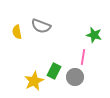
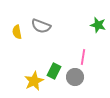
green star: moved 4 px right, 10 px up
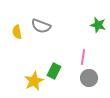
gray circle: moved 14 px right, 1 px down
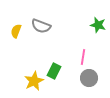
yellow semicircle: moved 1 px left, 1 px up; rotated 32 degrees clockwise
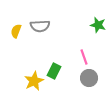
gray semicircle: moved 1 px left; rotated 24 degrees counterclockwise
pink line: moved 1 px right; rotated 28 degrees counterclockwise
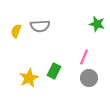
green star: moved 1 px left, 1 px up
pink line: rotated 42 degrees clockwise
yellow star: moved 5 px left, 3 px up
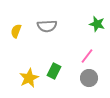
gray semicircle: moved 7 px right
pink line: moved 3 px right, 1 px up; rotated 14 degrees clockwise
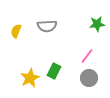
green star: rotated 21 degrees counterclockwise
yellow star: moved 1 px right
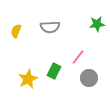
gray semicircle: moved 3 px right, 1 px down
pink line: moved 9 px left, 1 px down
yellow star: moved 2 px left, 1 px down
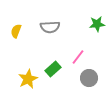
green rectangle: moved 1 px left, 2 px up; rotated 21 degrees clockwise
